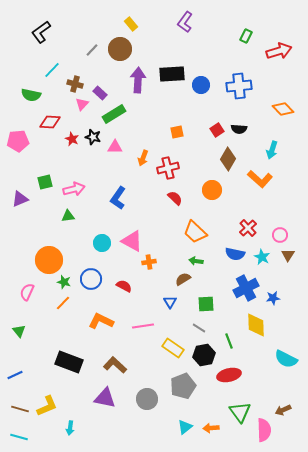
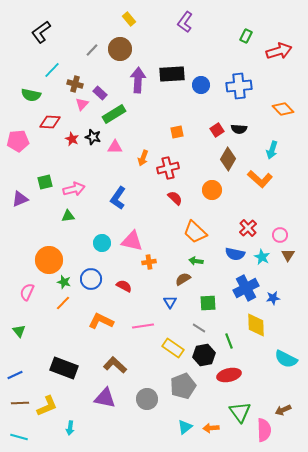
yellow rectangle at (131, 24): moved 2 px left, 5 px up
pink triangle at (132, 241): rotated 15 degrees counterclockwise
green square at (206, 304): moved 2 px right, 1 px up
black rectangle at (69, 362): moved 5 px left, 6 px down
brown line at (20, 409): moved 6 px up; rotated 18 degrees counterclockwise
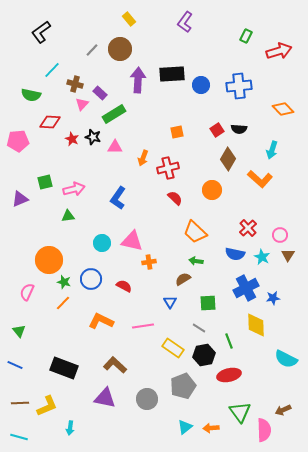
blue line at (15, 375): moved 10 px up; rotated 49 degrees clockwise
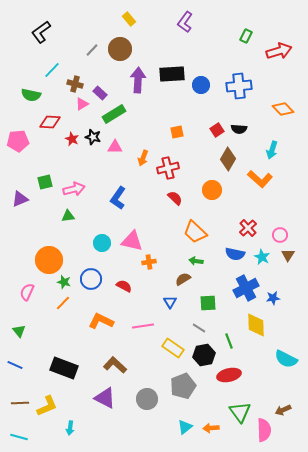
pink triangle at (82, 104): rotated 16 degrees clockwise
purple triangle at (105, 398): rotated 15 degrees clockwise
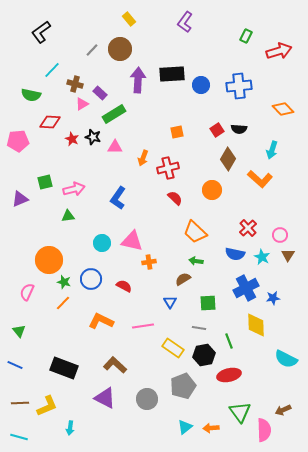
gray line at (199, 328): rotated 24 degrees counterclockwise
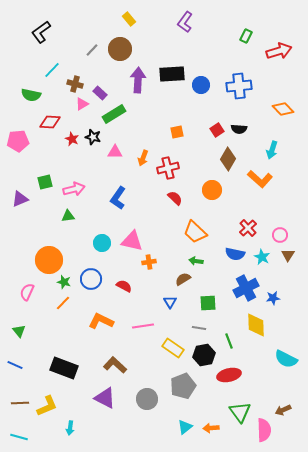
pink triangle at (115, 147): moved 5 px down
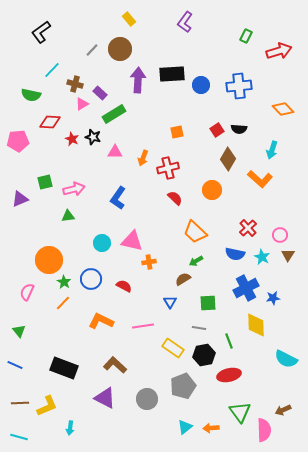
green arrow at (196, 261): rotated 40 degrees counterclockwise
green star at (64, 282): rotated 16 degrees clockwise
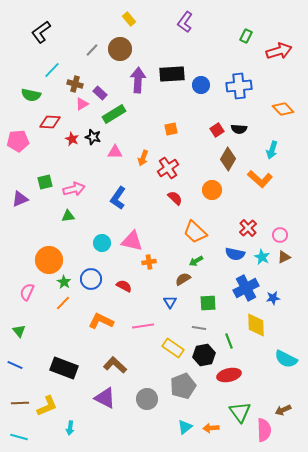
orange square at (177, 132): moved 6 px left, 3 px up
red cross at (168, 168): rotated 20 degrees counterclockwise
brown triangle at (288, 255): moved 4 px left, 2 px down; rotated 32 degrees clockwise
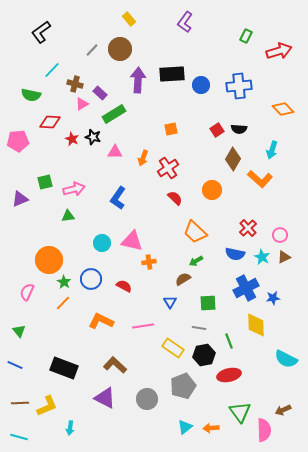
brown diamond at (228, 159): moved 5 px right
